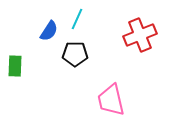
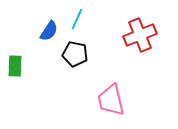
black pentagon: rotated 10 degrees clockwise
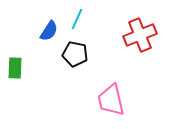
green rectangle: moved 2 px down
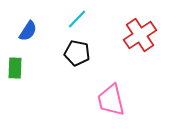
cyan line: rotated 20 degrees clockwise
blue semicircle: moved 21 px left
red cross: rotated 12 degrees counterclockwise
black pentagon: moved 2 px right, 1 px up
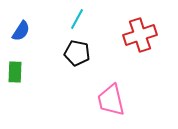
cyan line: rotated 15 degrees counterclockwise
blue semicircle: moved 7 px left
red cross: rotated 16 degrees clockwise
green rectangle: moved 4 px down
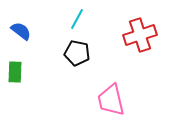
blue semicircle: rotated 85 degrees counterclockwise
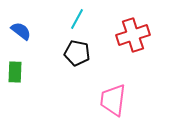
red cross: moved 7 px left
pink trapezoid: moved 2 px right; rotated 20 degrees clockwise
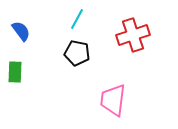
blue semicircle: rotated 15 degrees clockwise
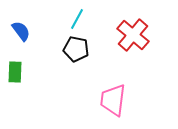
red cross: rotated 32 degrees counterclockwise
black pentagon: moved 1 px left, 4 px up
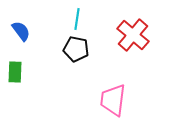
cyan line: rotated 20 degrees counterclockwise
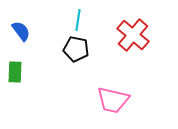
cyan line: moved 1 px right, 1 px down
pink trapezoid: rotated 84 degrees counterclockwise
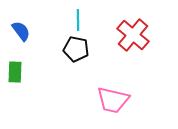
cyan line: rotated 10 degrees counterclockwise
